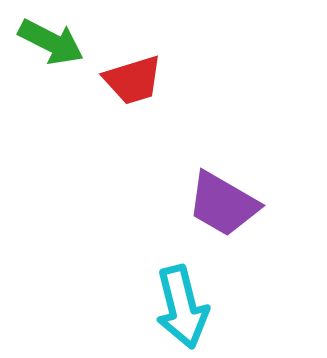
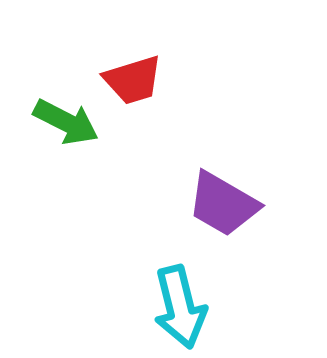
green arrow: moved 15 px right, 80 px down
cyan arrow: moved 2 px left
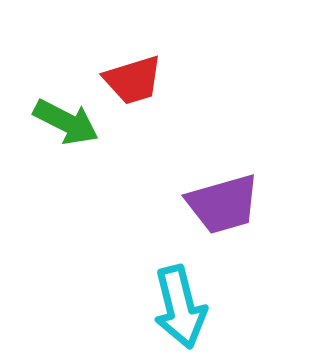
purple trapezoid: rotated 46 degrees counterclockwise
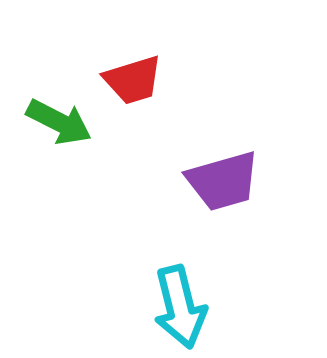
green arrow: moved 7 px left
purple trapezoid: moved 23 px up
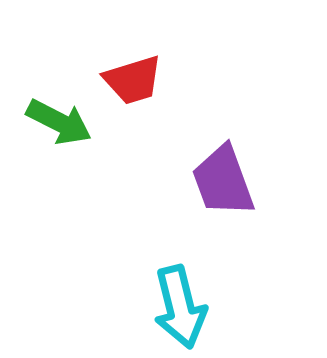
purple trapezoid: rotated 86 degrees clockwise
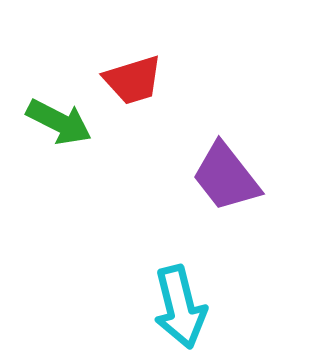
purple trapezoid: moved 3 px right, 4 px up; rotated 18 degrees counterclockwise
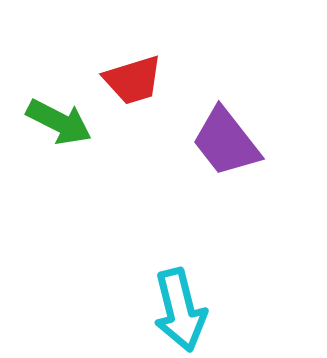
purple trapezoid: moved 35 px up
cyan arrow: moved 3 px down
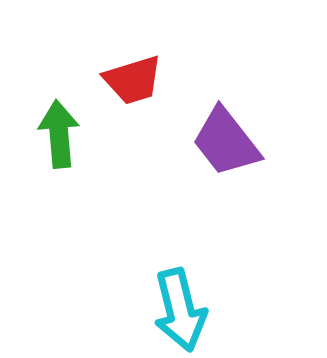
green arrow: moved 12 px down; rotated 122 degrees counterclockwise
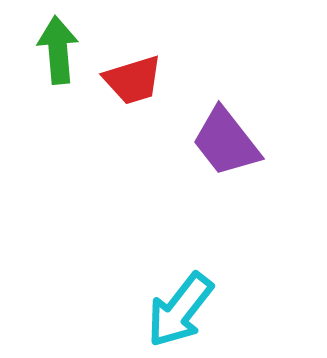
green arrow: moved 1 px left, 84 px up
cyan arrow: rotated 52 degrees clockwise
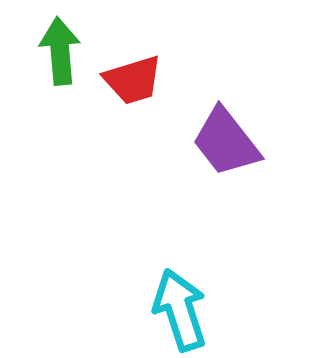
green arrow: moved 2 px right, 1 px down
cyan arrow: rotated 124 degrees clockwise
